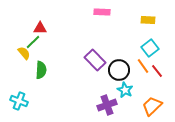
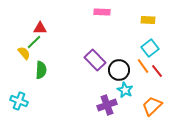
green line: moved 1 px right
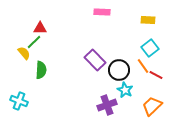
red line: moved 1 px left, 4 px down; rotated 24 degrees counterclockwise
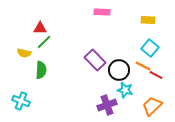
green line: moved 10 px right
cyan square: rotated 12 degrees counterclockwise
yellow semicircle: rotated 144 degrees clockwise
orange line: rotated 28 degrees counterclockwise
cyan star: rotated 14 degrees counterclockwise
cyan cross: moved 2 px right
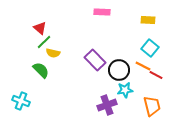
red triangle: rotated 40 degrees clockwise
yellow semicircle: moved 29 px right
green semicircle: rotated 48 degrees counterclockwise
cyan star: rotated 21 degrees counterclockwise
orange trapezoid: rotated 120 degrees clockwise
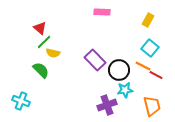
yellow rectangle: rotated 64 degrees counterclockwise
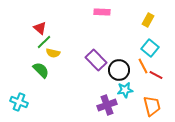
purple rectangle: moved 1 px right
orange line: rotated 35 degrees clockwise
cyan cross: moved 2 px left, 1 px down
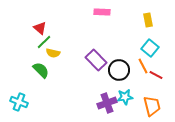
yellow rectangle: rotated 40 degrees counterclockwise
cyan star: moved 7 px down
purple cross: moved 2 px up
